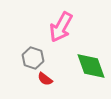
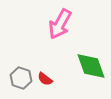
pink arrow: moved 1 px left, 3 px up
gray hexagon: moved 12 px left, 20 px down
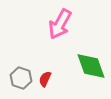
red semicircle: rotated 77 degrees clockwise
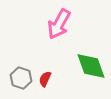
pink arrow: moved 1 px left
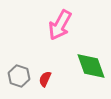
pink arrow: moved 1 px right, 1 px down
gray hexagon: moved 2 px left, 2 px up
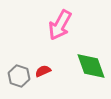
red semicircle: moved 2 px left, 8 px up; rotated 42 degrees clockwise
